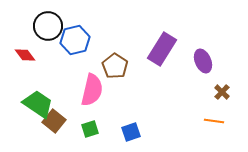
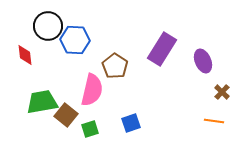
blue hexagon: rotated 16 degrees clockwise
red diamond: rotated 30 degrees clockwise
green trapezoid: moved 4 px right, 2 px up; rotated 44 degrees counterclockwise
brown square: moved 12 px right, 6 px up
blue square: moved 9 px up
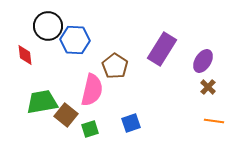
purple ellipse: rotated 55 degrees clockwise
brown cross: moved 14 px left, 5 px up
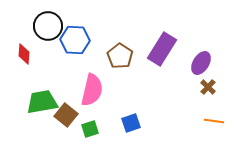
red diamond: moved 1 px left, 1 px up; rotated 10 degrees clockwise
purple ellipse: moved 2 px left, 2 px down
brown pentagon: moved 5 px right, 10 px up
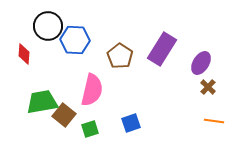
brown square: moved 2 px left
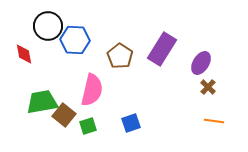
red diamond: rotated 15 degrees counterclockwise
green square: moved 2 px left, 3 px up
